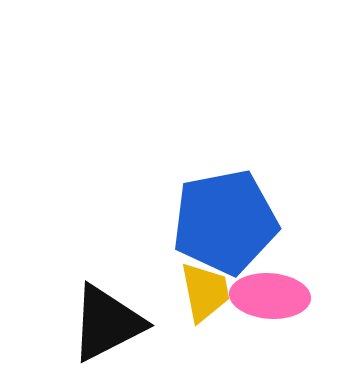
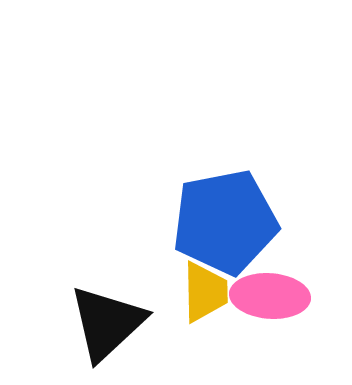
yellow trapezoid: rotated 10 degrees clockwise
black triangle: rotated 16 degrees counterclockwise
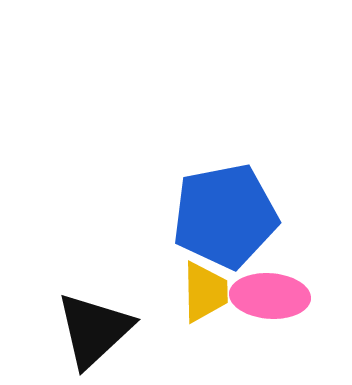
blue pentagon: moved 6 px up
black triangle: moved 13 px left, 7 px down
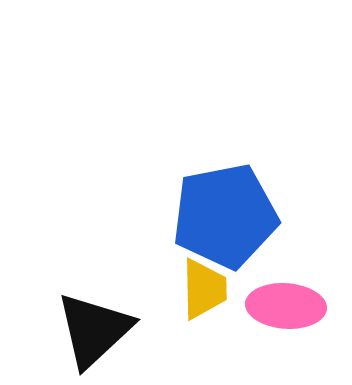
yellow trapezoid: moved 1 px left, 3 px up
pink ellipse: moved 16 px right, 10 px down
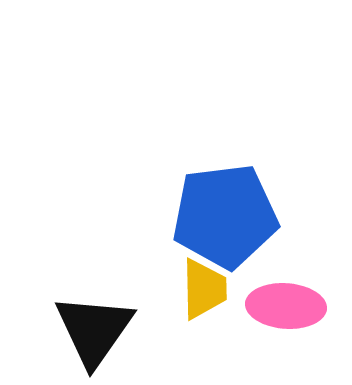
blue pentagon: rotated 4 degrees clockwise
black triangle: rotated 12 degrees counterclockwise
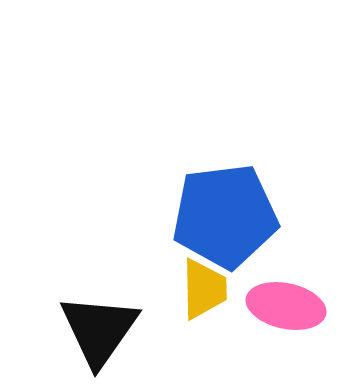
pink ellipse: rotated 8 degrees clockwise
black triangle: moved 5 px right
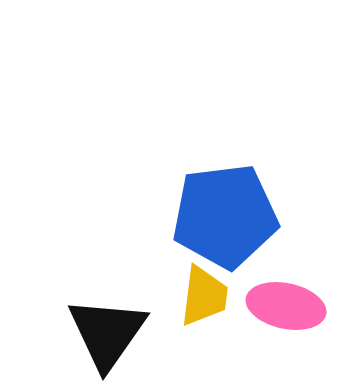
yellow trapezoid: moved 7 px down; rotated 8 degrees clockwise
black triangle: moved 8 px right, 3 px down
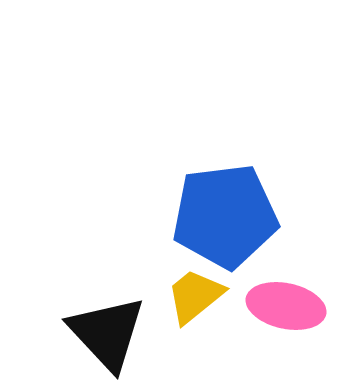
yellow trapezoid: moved 9 px left; rotated 136 degrees counterclockwise
black triangle: rotated 18 degrees counterclockwise
